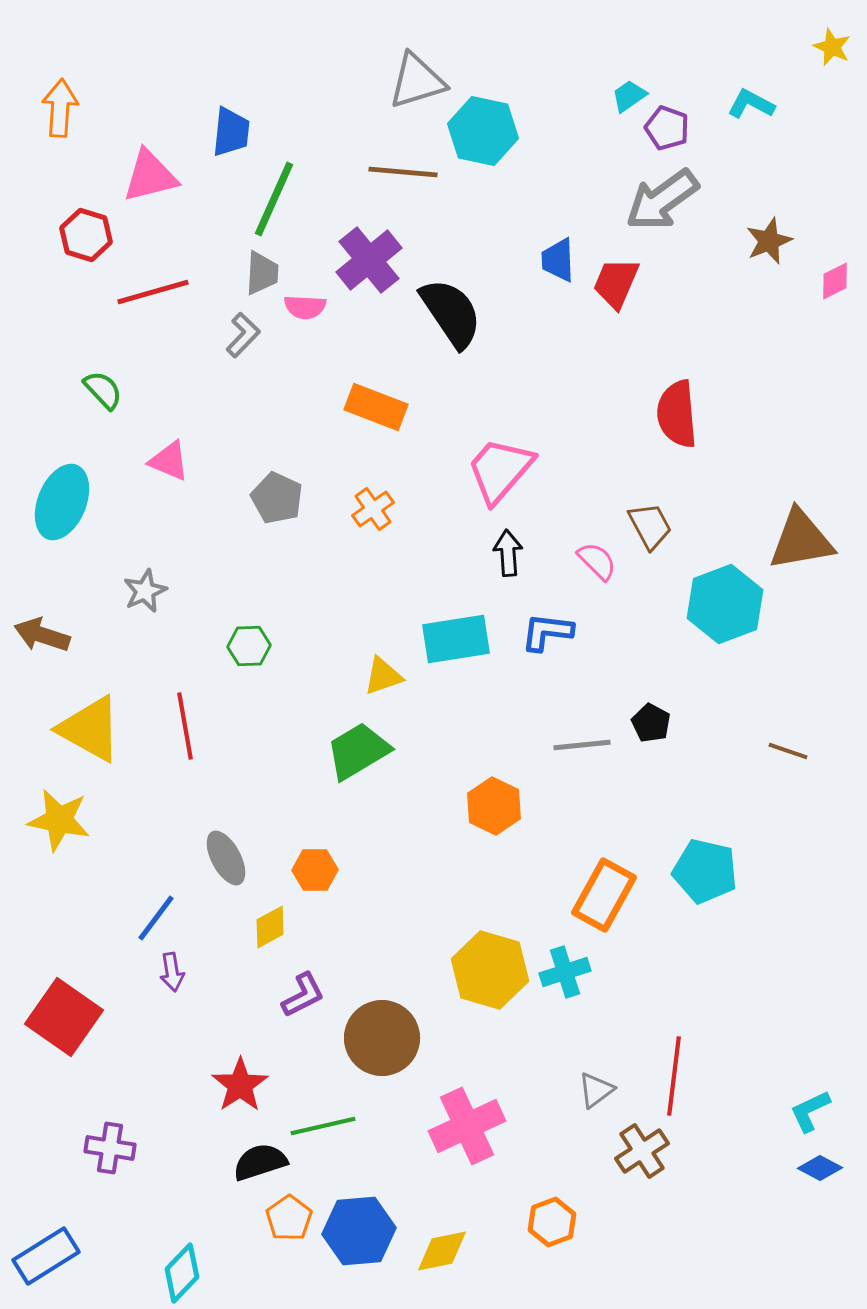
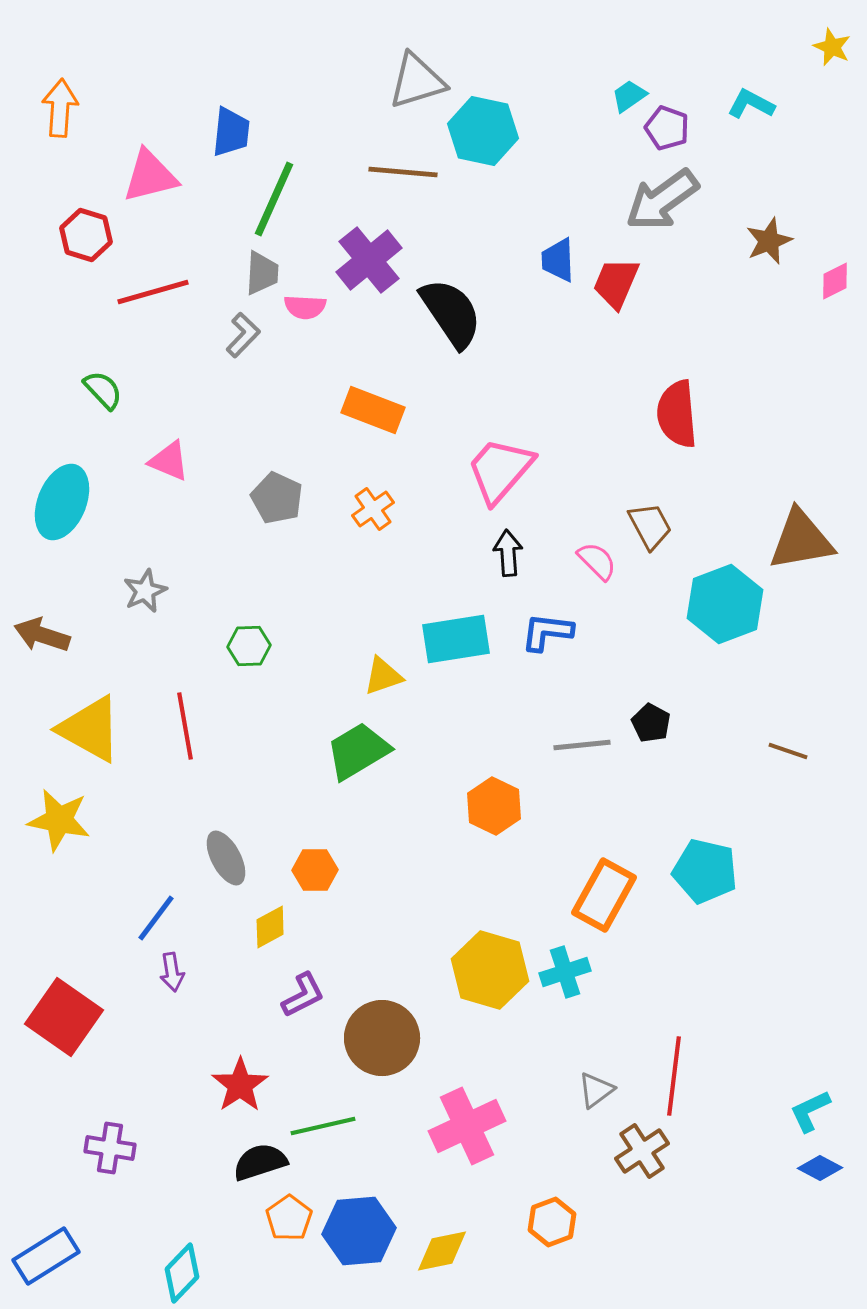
orange rectangle at (376, 407): moved 3 px left, 3 px down
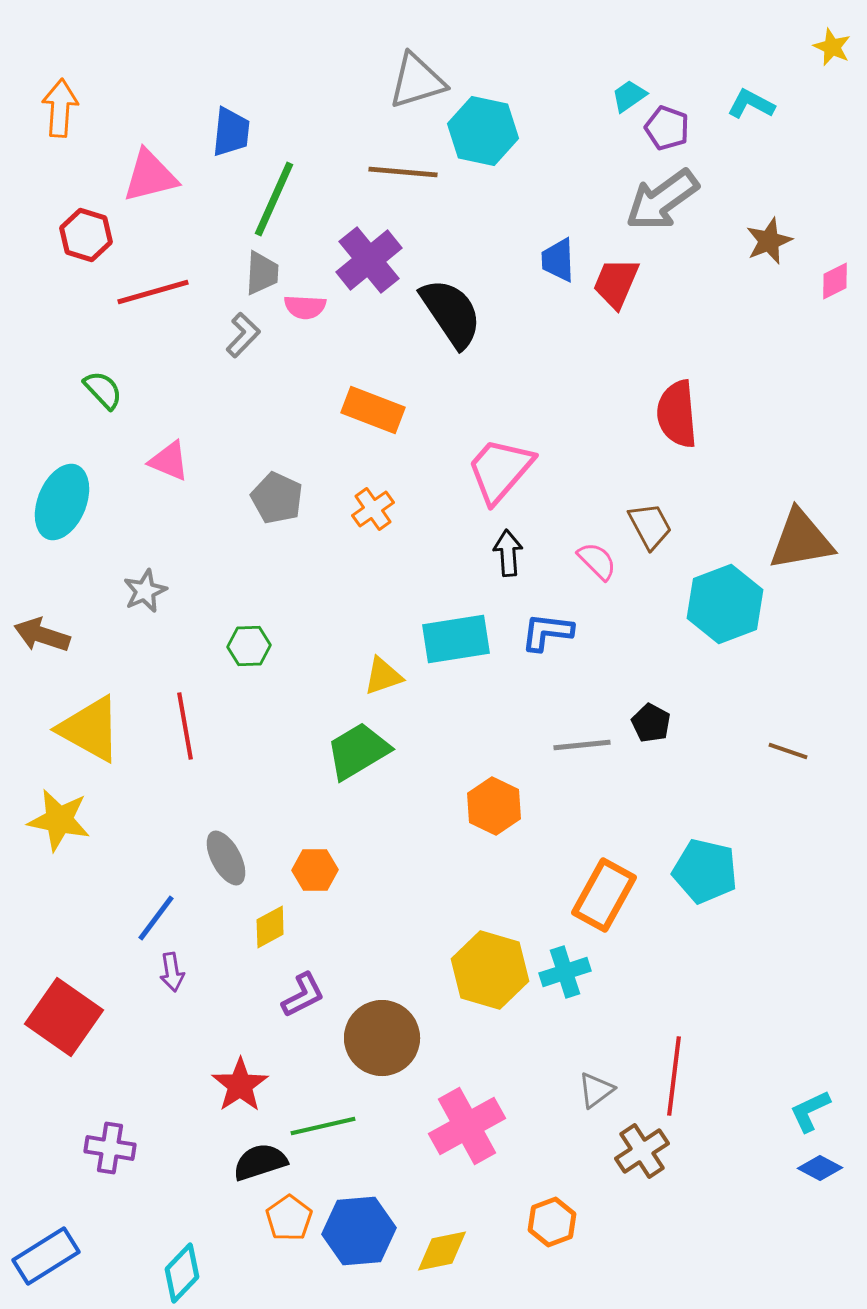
pink cross at (467, 1126): rotated 4 degrees counterclockwise
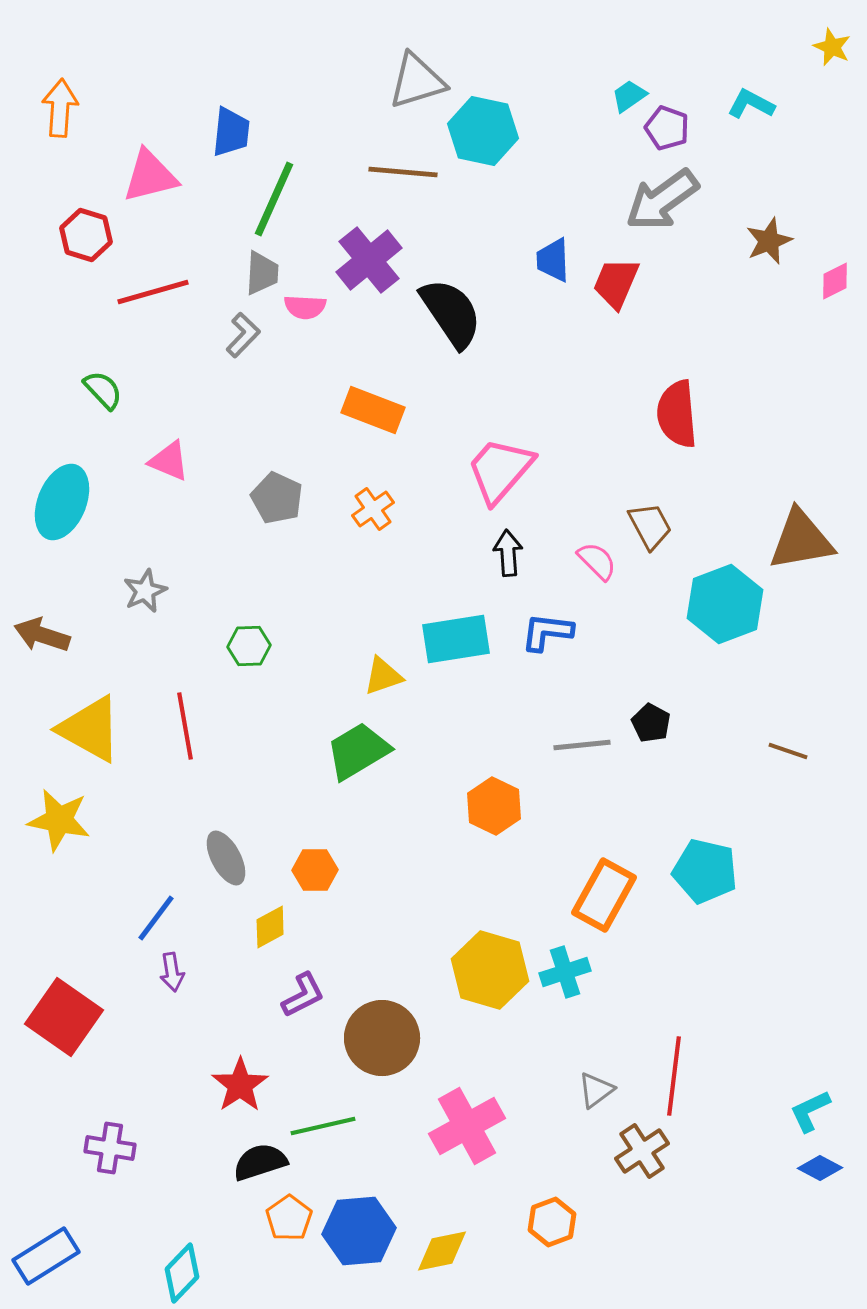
blue trapezoid at (558, 260): moved 5 px left
